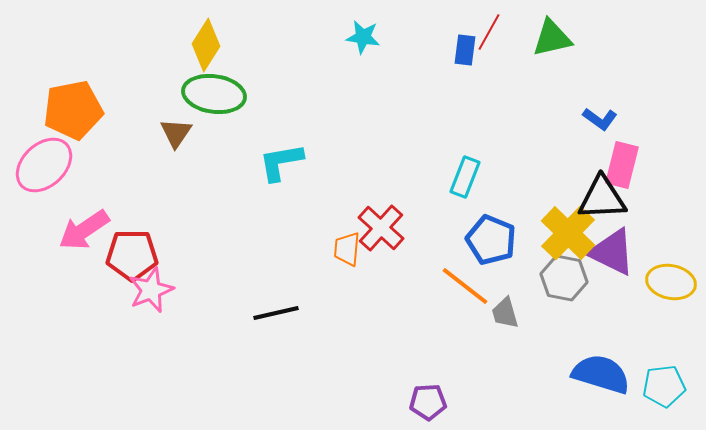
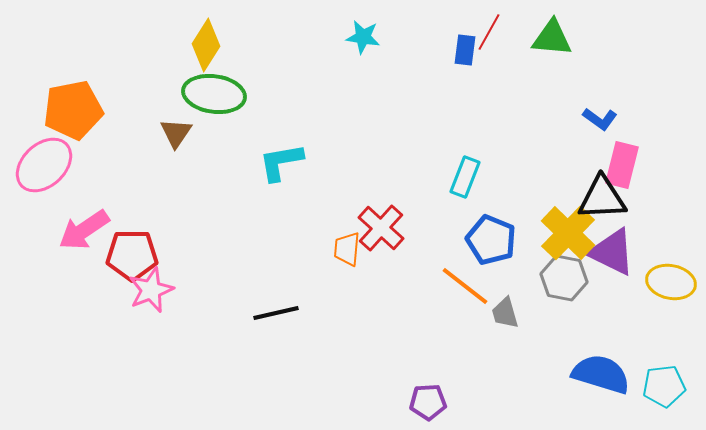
green triangle: rotated 18 degrees clockwise
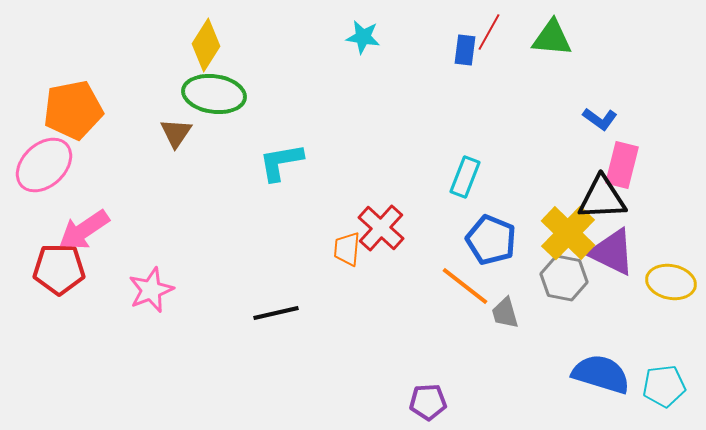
red pentagon: moved 73 px left, 14 px down
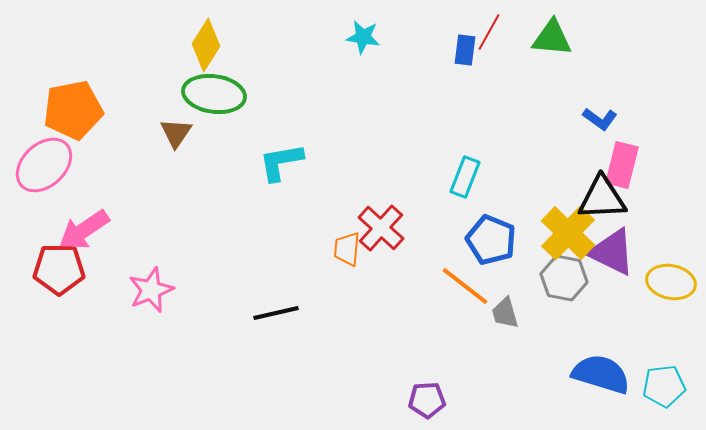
purple pentagon: moved 1 px left, 2 px up
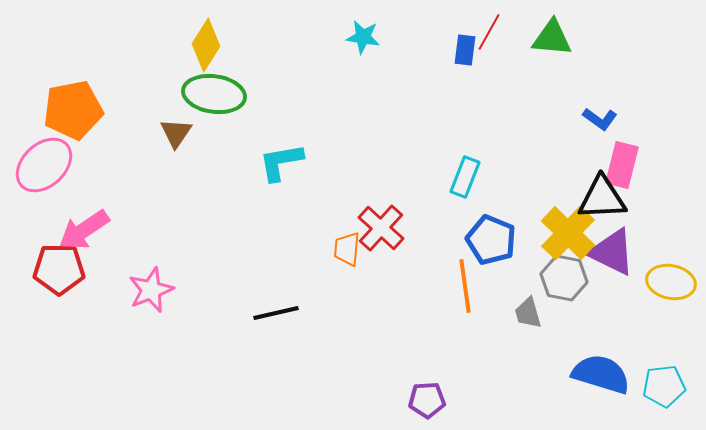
orange line: rotated 44 degrees clockwise
gray trapezoid: moved 23 px right
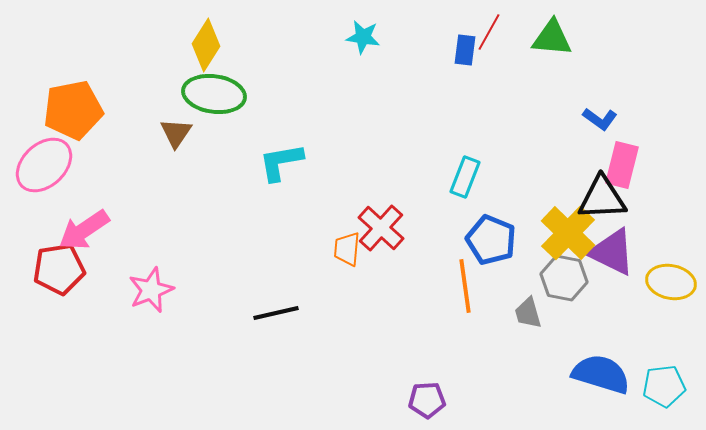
red pentagon: rotated 9 degrees counterclockwise
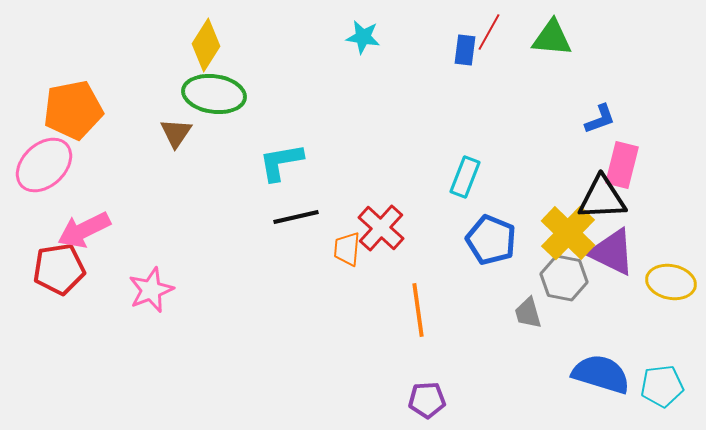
blue L-shape: rotated 56 degrees counterclockwise
pink arrow: rotated 8 degrees clockwise
orange line: moved 47 px left, 24 px down
black line: moved 20 px right, 96 px up
cyan pentagon: moved 2 px left
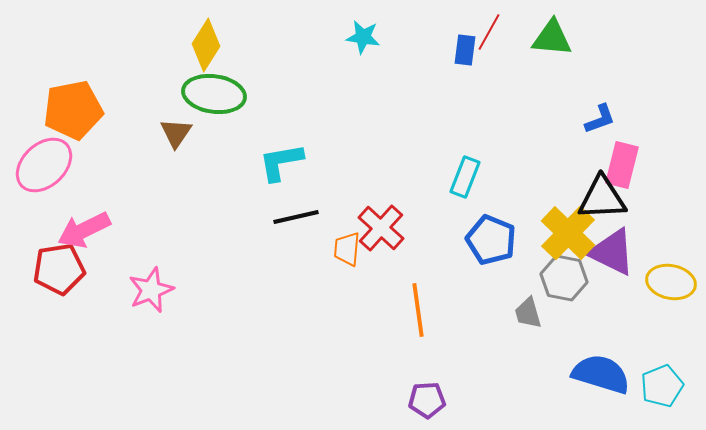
cyan pentagon: rotated 15 degrees counterclockwise
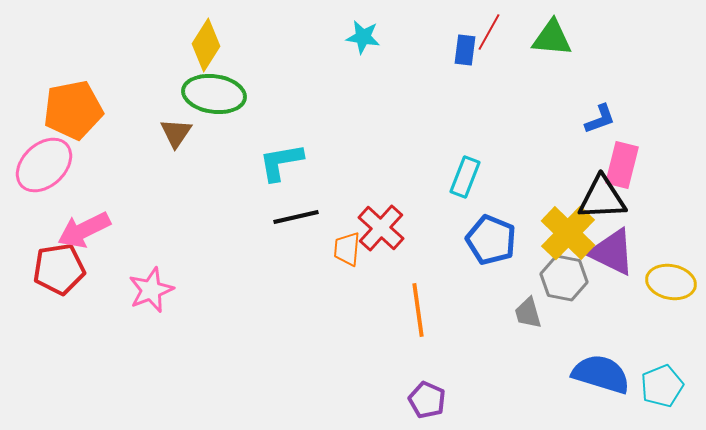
purple pentagon: rotated 27 degrees clockwise
